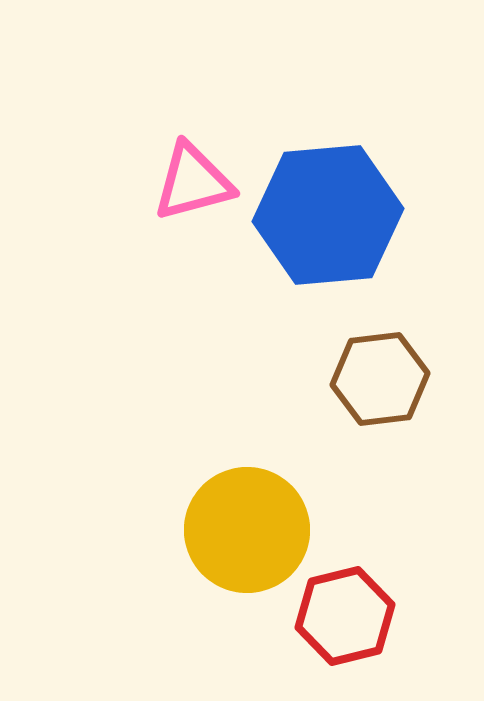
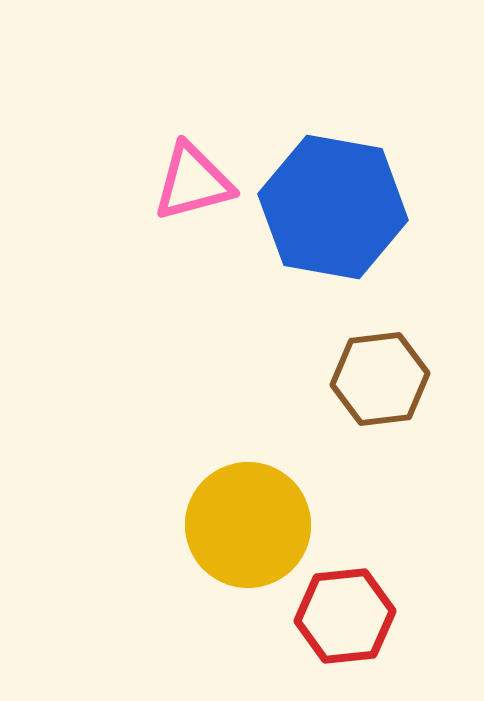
blue hexagon: moved 5 px right, 8 px up; rotated 15 degrees clockwise
yellow circle: moved 1 px right, 5 px up
red hexagon: rotated 8 degrees clockwise
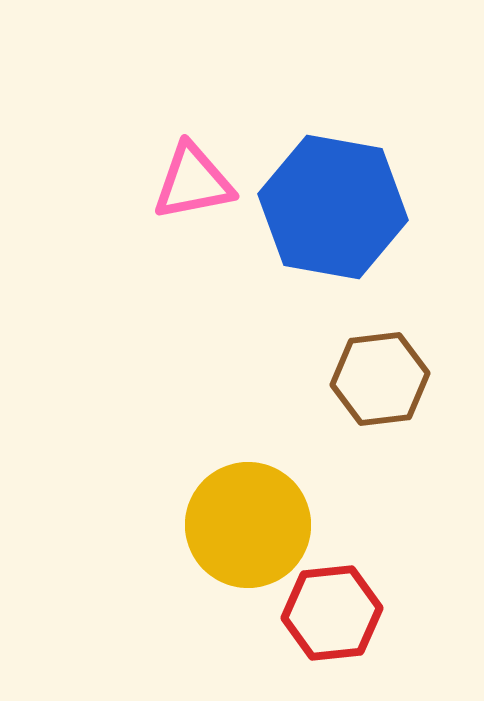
pink triangle: rotated 4 degrees clockwise
red hexagon: moved 13 px left, 3 px up
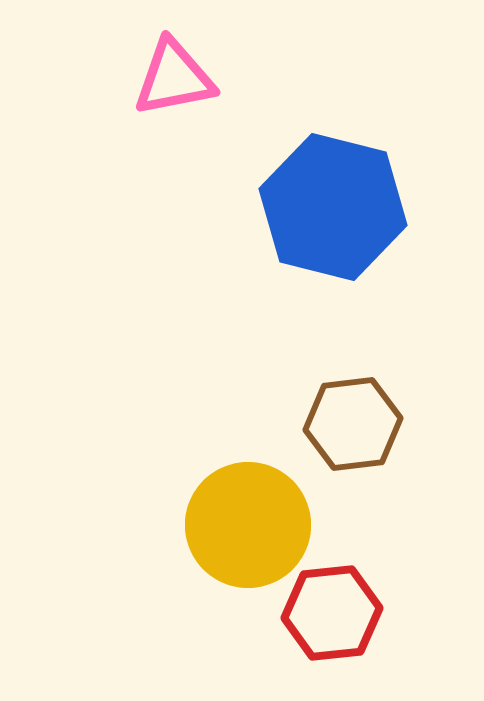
pink triangle: moved 19 px left, 104 px up
blue hexagon: rotated 4 degrees clockwise
brown hexagon: moved 27 px left, 45 px down
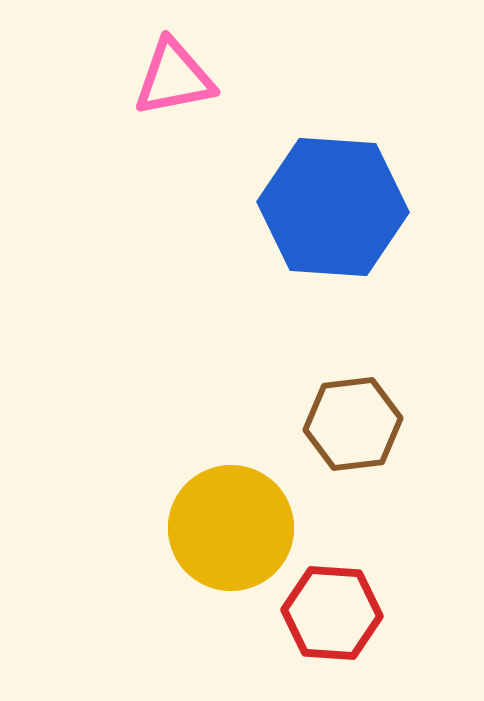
blue hexagon: rotated 10 degrees counterclockwise
yellow circle: moved 17 px left, 3 px down
red hexagon: rotated 10 degrees clockwise
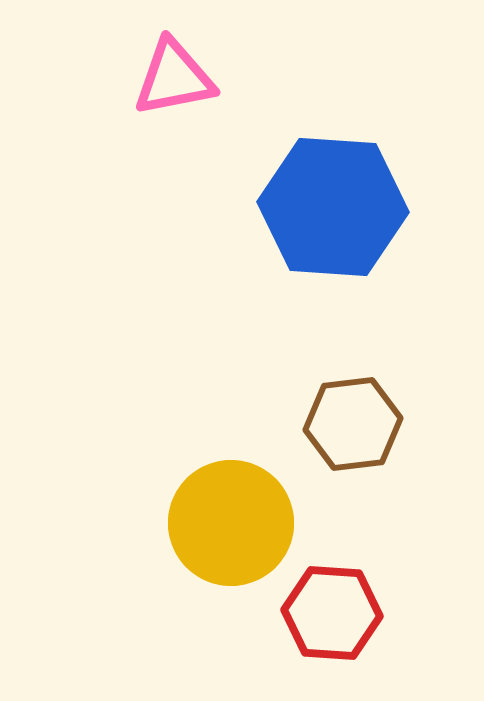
yellow circle: moved 5 px up
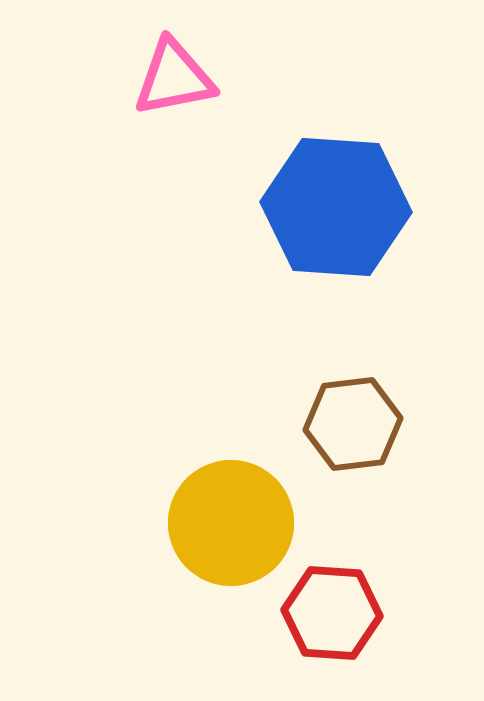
blue hexagon: moved 3 px right
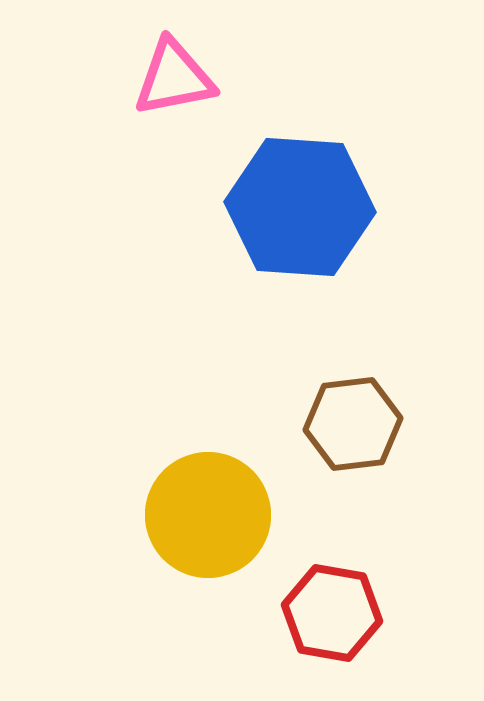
blue hexagon: moved 36 px left
yellow circle: moved 23 px left, 8 px up
red hexagon: rotated 6 degrees clockwise
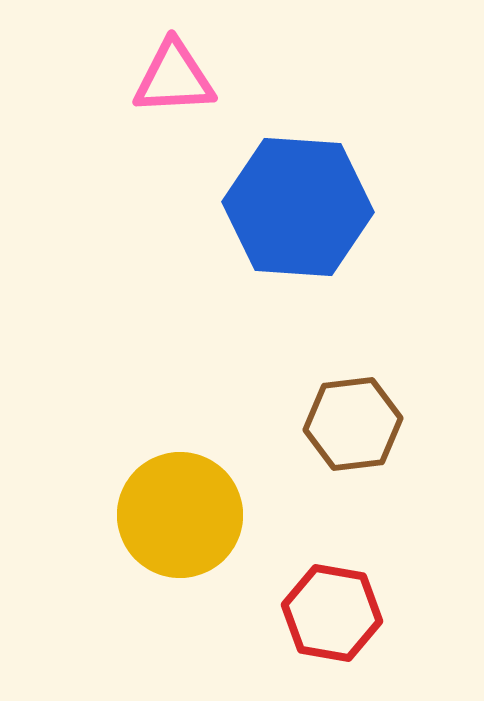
pink triangle: rotated 8 degrees clockwise
blue hexagon: moved 2 px left
yellow circle: moved 28 px left
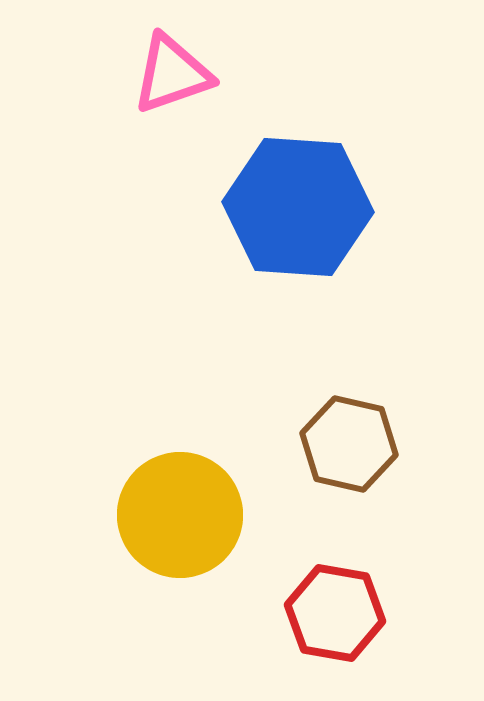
pink triangle: moved 2 px left, 4 px up; rotated 16 degrees counterclockwise
brown hexagon: moved 4 px left, 20 px down; rotated 20 degrees clockwise
red hexagon: moved 3 px right
